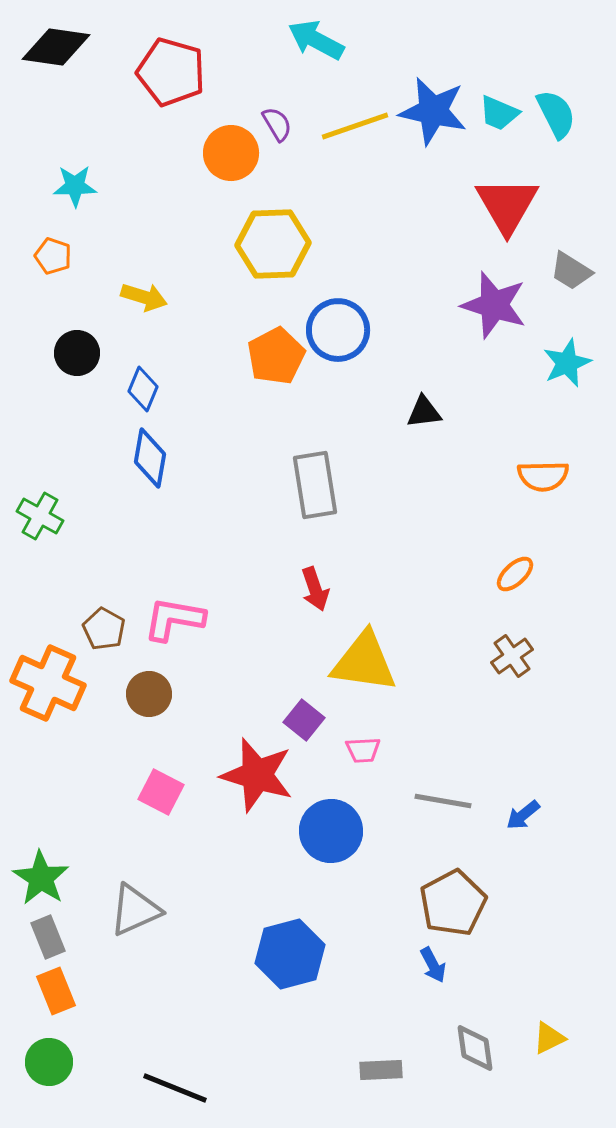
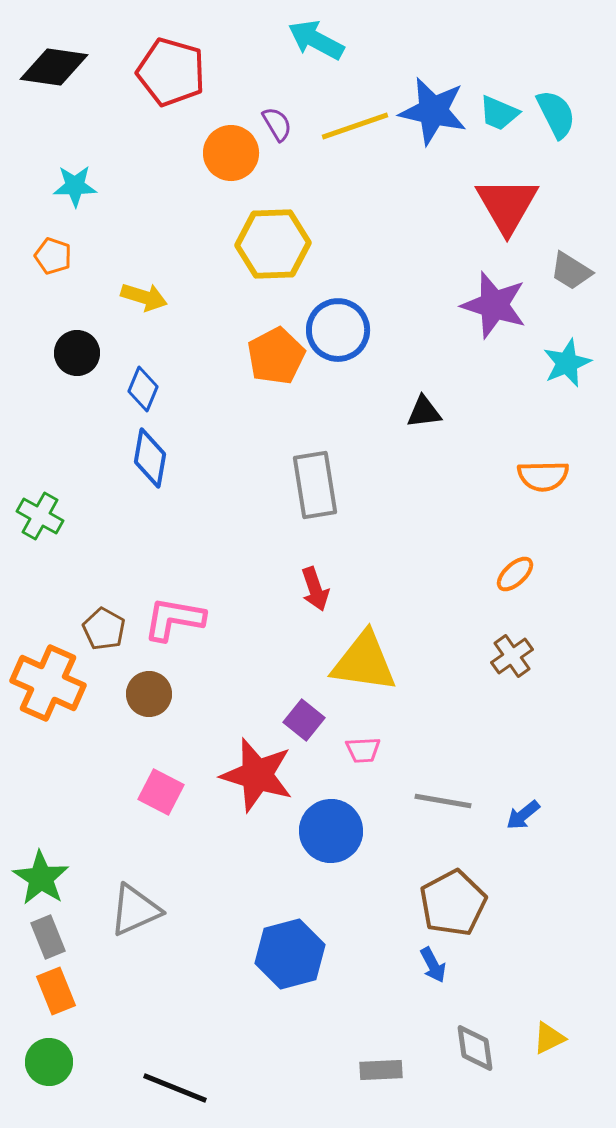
black diamond at (56, 47): moved 2 px left, 20 px down
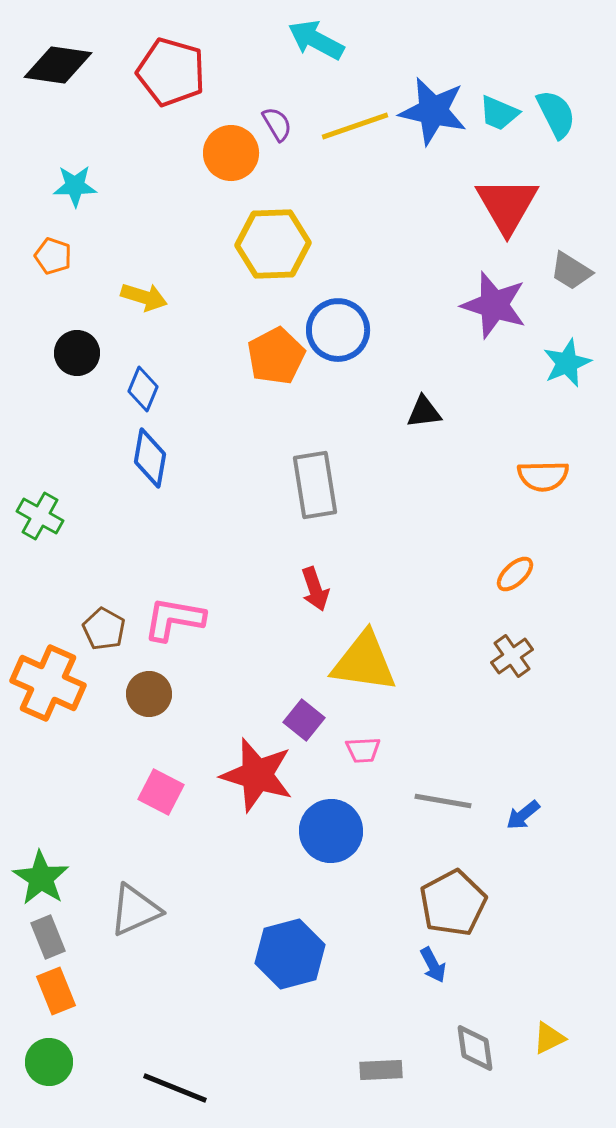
black diamond at (54, 67): moved 4 px right, 2 px up
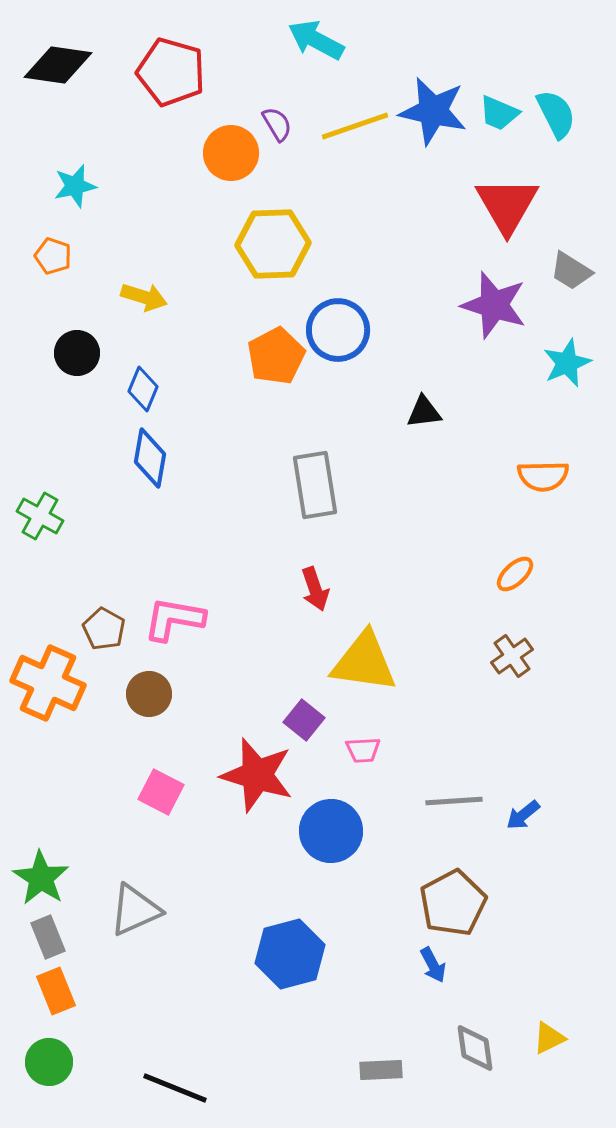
cyan star at (75, 186): rotated 12 degrees counterclockwise
gray line at (443, 801): moved 11 px right; rotated 14 degrees counterclockwise
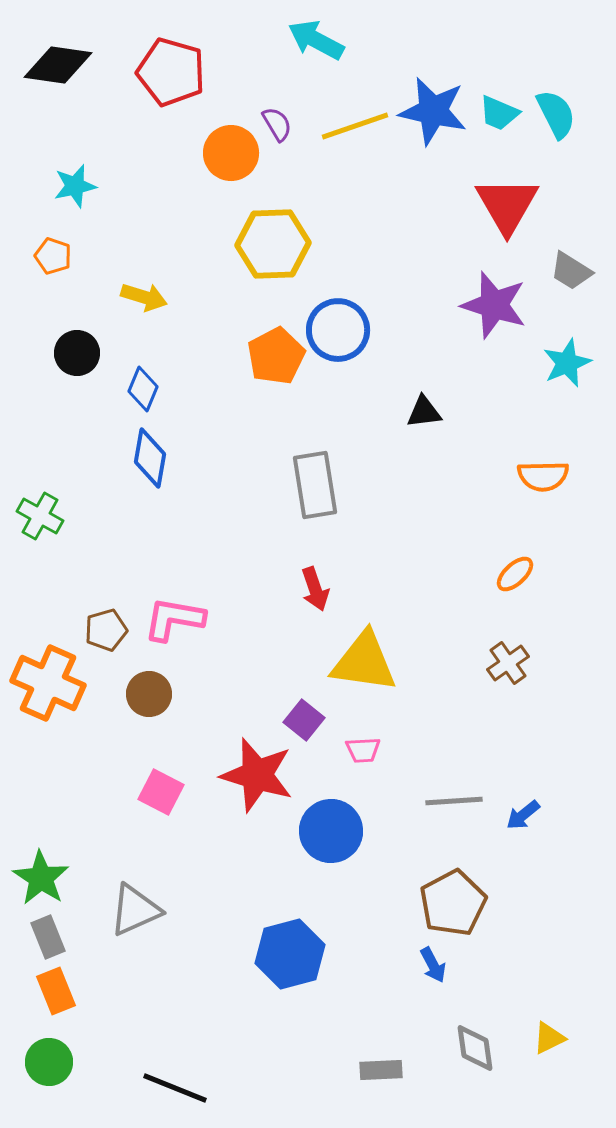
brown pentagon at (104, 629): moved 2 px right, 1 px down; rotated 27 degrees clockwise
brown cross at (512, 656): moved 4 px left, 7 px down
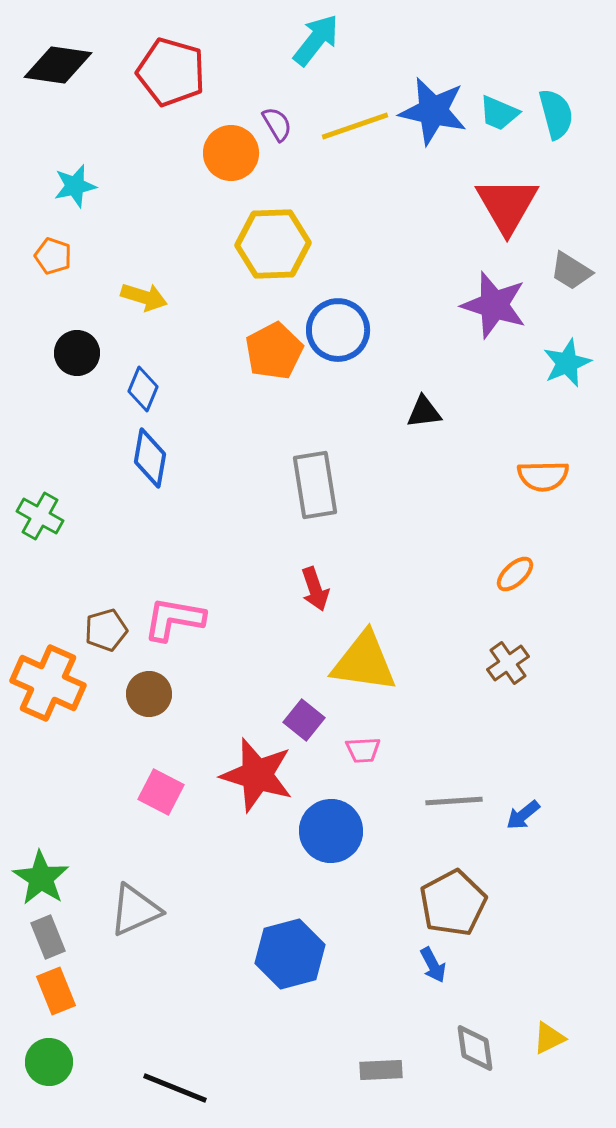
cyan arrow at (316, 40): rotated 100 degrees clockwise
cyan semicircle at (556, 114): rotated 12 degrees clockwise
orange pentagon at (276, 356): moved 2 px left, 5 px up
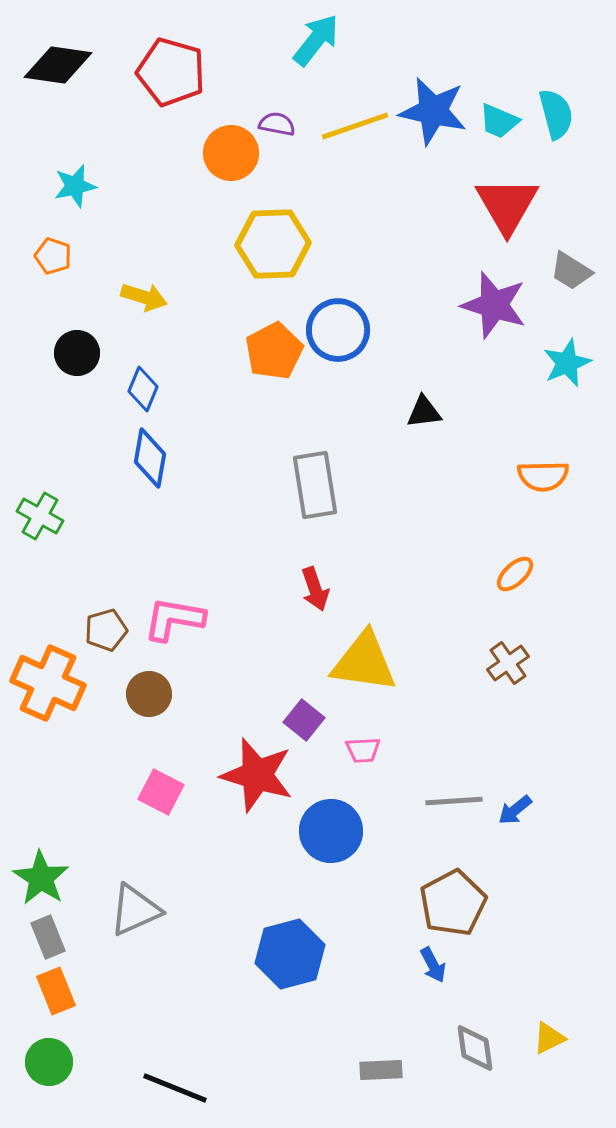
cyan trapezoid at (499, 113): moved 8 px down
purple semicircle at (277, 124): rotated 48 degrees counterclockwise
blue arrow at (523, 815): moved 8 px left, 5 px up
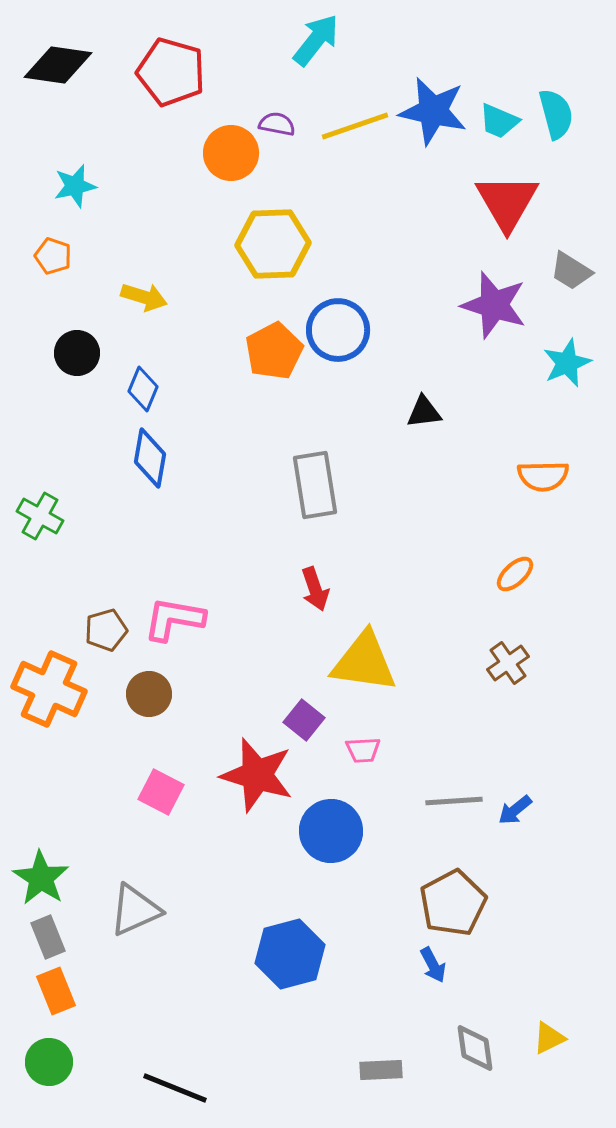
red triangle at (507, 205): moved 3 px up
orange cross at (48, 683): moved 1 px right, 6 px down
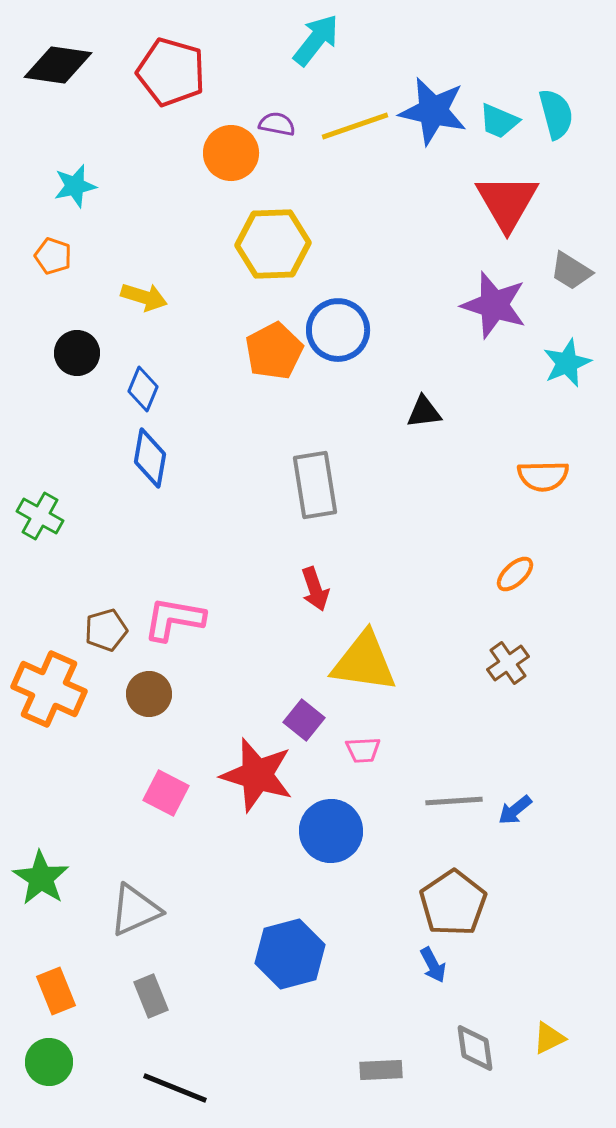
pink square at (161, 792): moved 5 px right, 1 px down
brown pentagon at (453, 903): rotated 6 degrees counterclockwise
gray rectangle at (48, 937): moved 103 px right, 59 px down
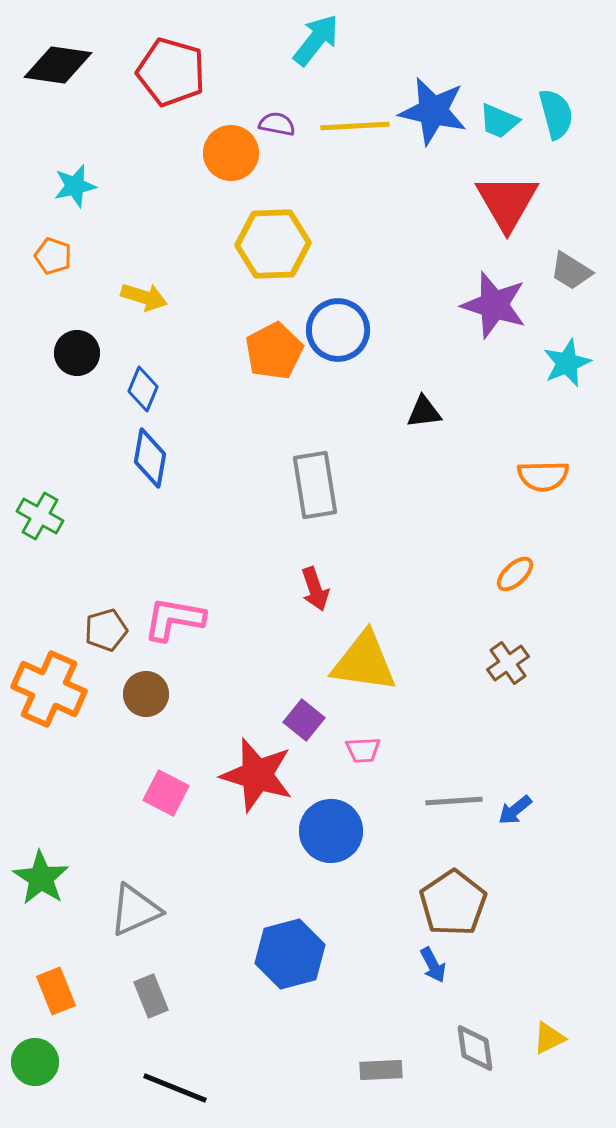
yellow line at (355, 126): rotated 16 degrees clockwise
brown circle at (149, 694): moved 3 px left
green circle at (49, 1062): moved 14 px left
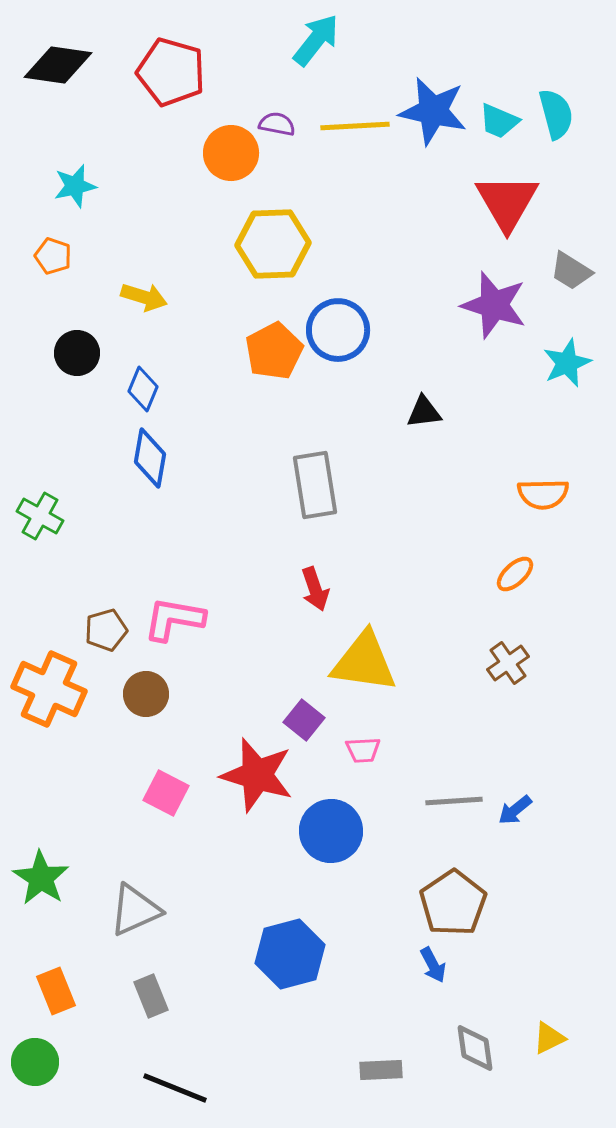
orange semicircle at (543, 476): moved 18 px down
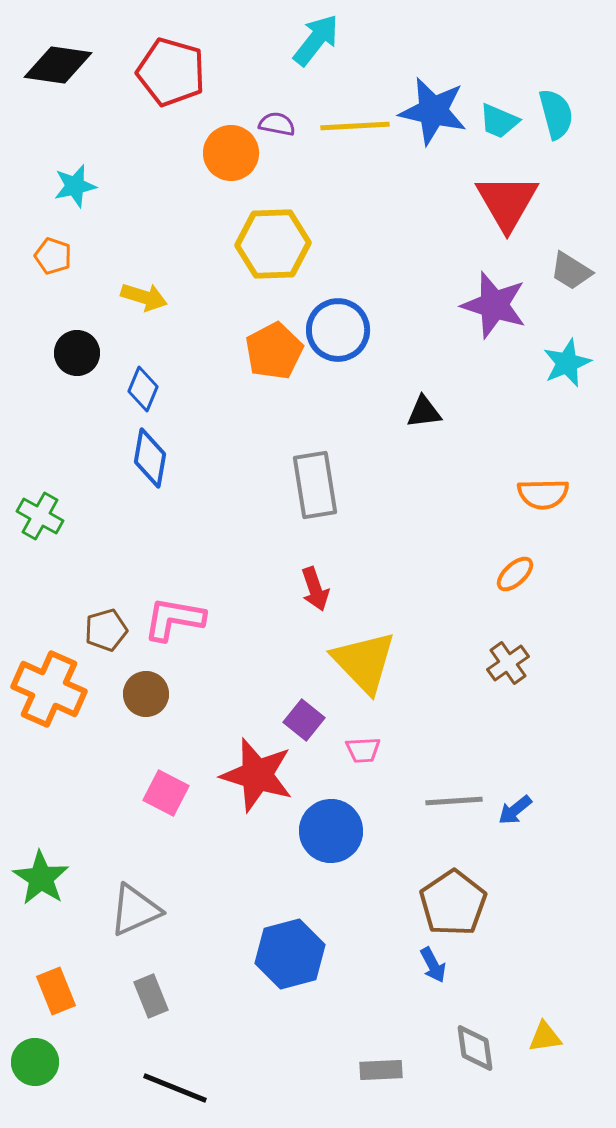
yellow triangle at (364, 662): rotated 38 degrees clockwise
yellow triangle at (549, 1038): moved 4 px left, 1 px up; rotated 18 degrees clockwise
